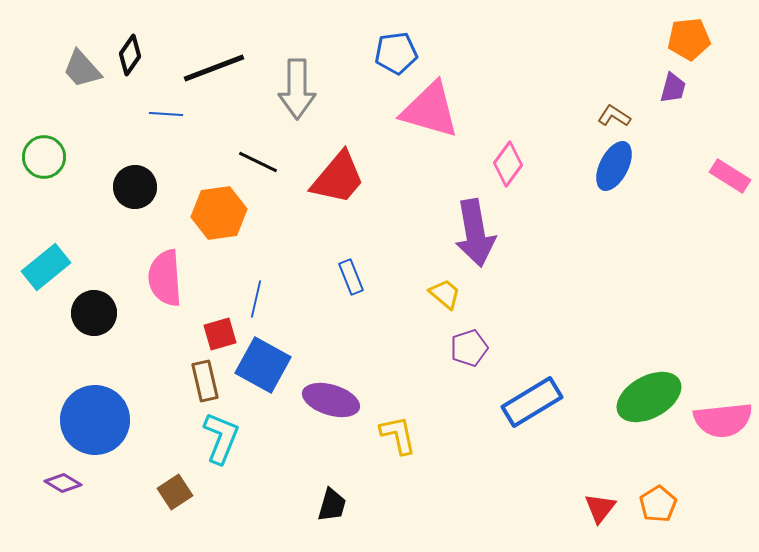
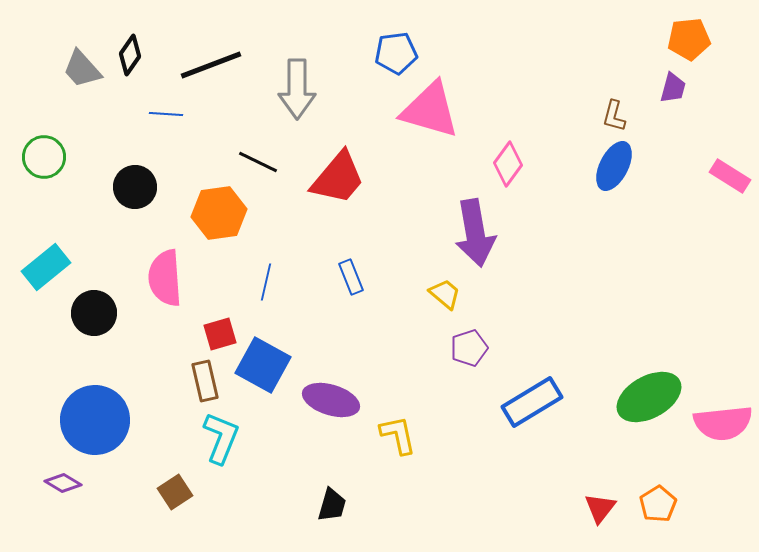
black line at (214, 68): moved 3 px left, 3 px up
brown L-shape at (614, 116): rotated 108 degrees counterclockwise
blue line at (256, 299): moved 10 px right, 17 px up
pink semicircle at (723, 420): moved 3 px down
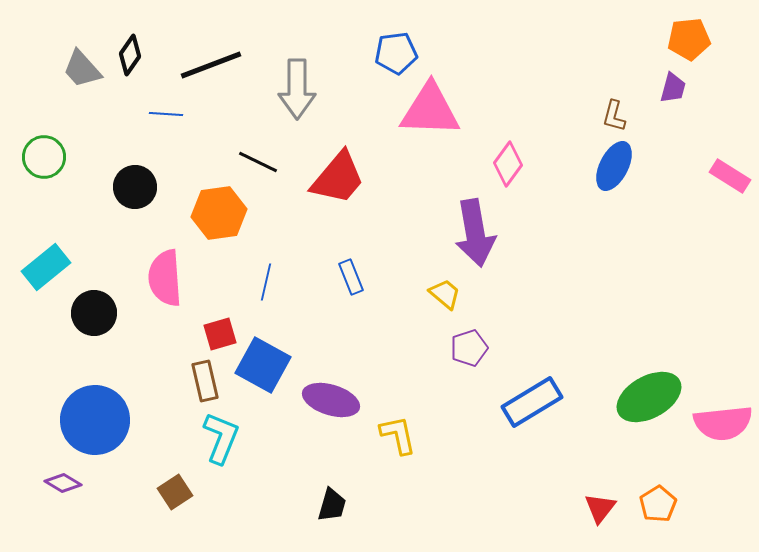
pink triangle at (430, 110): rotated 14 degrees counterclockwise
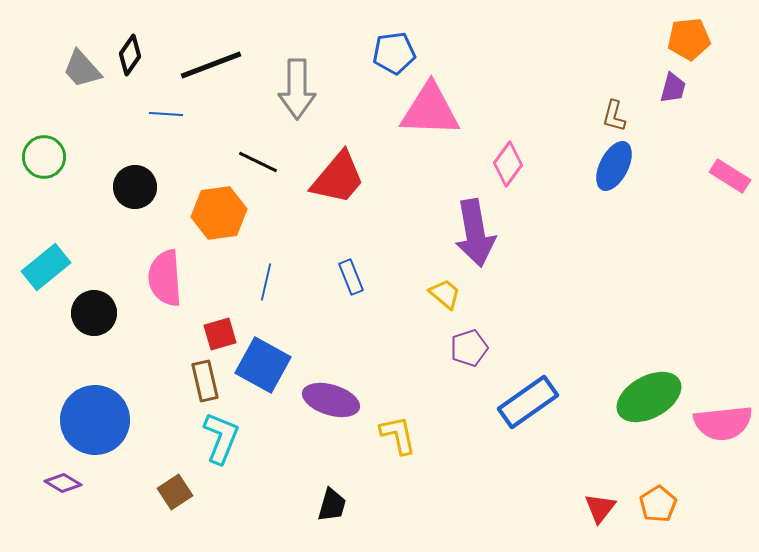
blue pentagon at (396, 53): moved 2 px left
blue rectangle at (532, 402): moved 4 px left; rotated 4 degrees counterclockwise
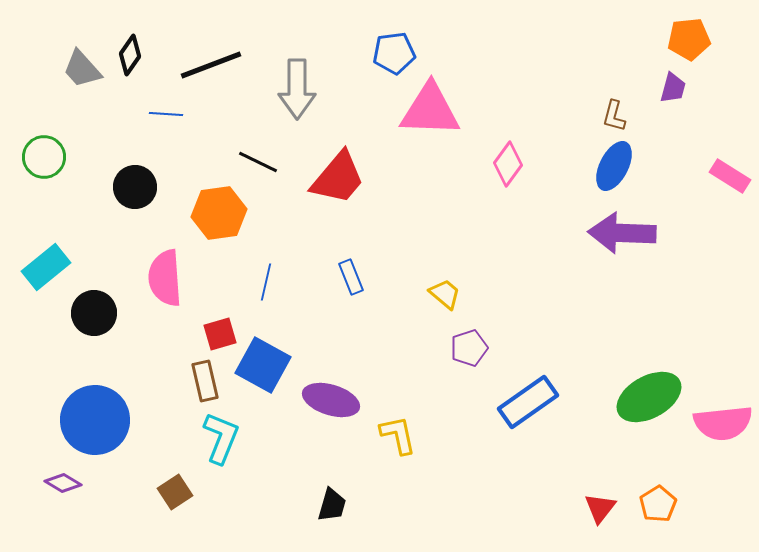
purple arrow at (475, 233): moved 147 px right; rotated 102 degrees clockwise
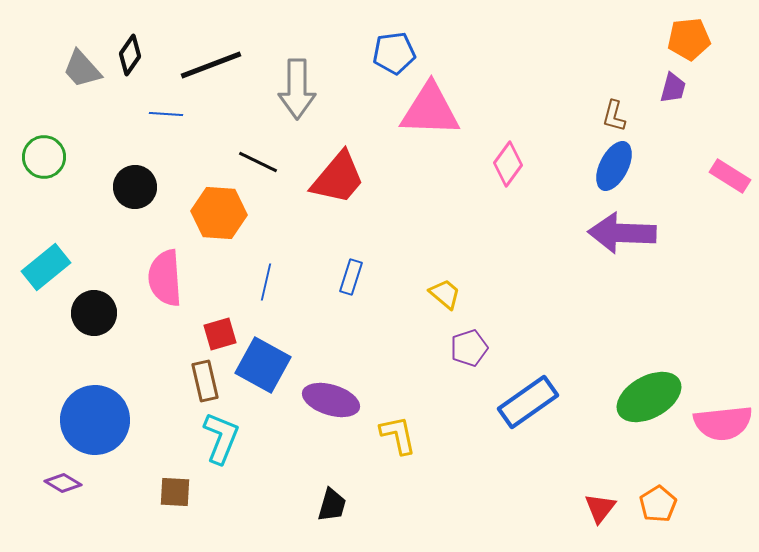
orange hexagon at (219, 213): rotated 12 degrees clockwise
blue rectangle at (351, 277): rotated 40 degrees clockwise
brown square at (175, 492): rotated 36 degrees clockwise
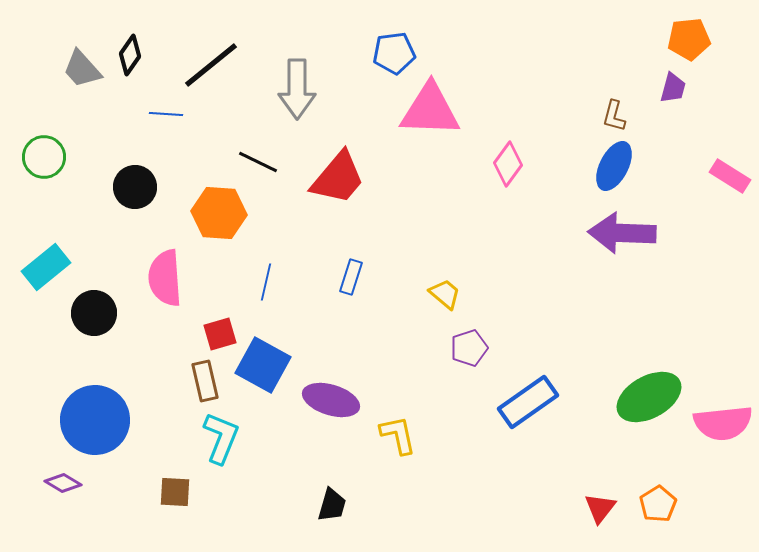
black line at (211, 65): rotated 18 degrees counterclockwise
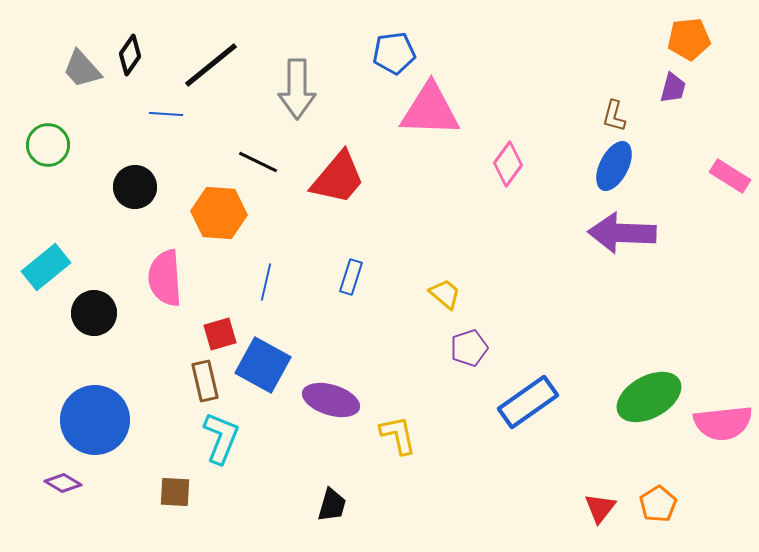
green circle at (44, 157): moved 4 px right, 12 px up
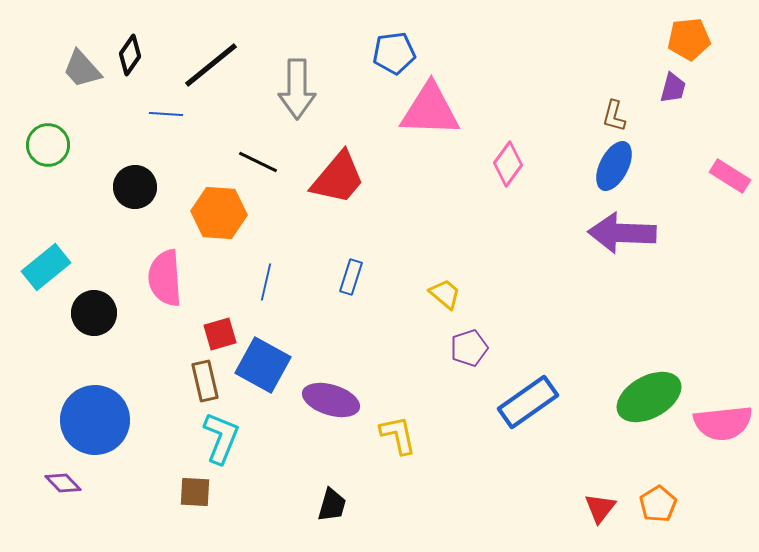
purple diamond at (63, 483): rotated 15 degrees clockwise
brown square at (175, 492): moved 20 px right
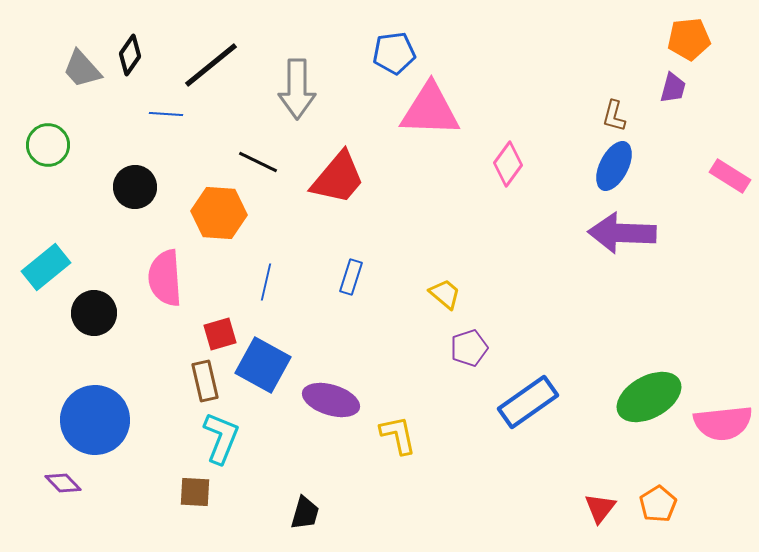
black trapezoid at (332, 505): moved 27 px left, 8 px down
